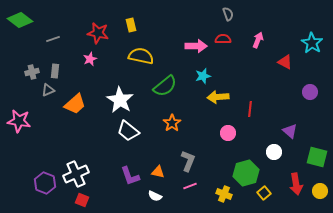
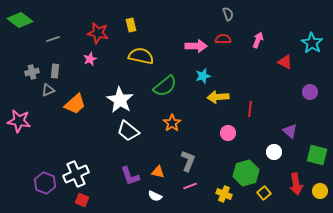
green square at (317, 157): moved 2 px up
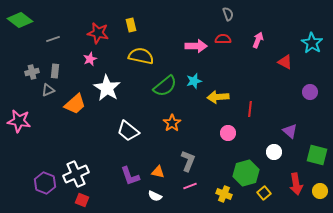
cyan star at (203, 76): moved 9 px left, 5 px down
white star at (120, 100): moved 13 px left, 12 px up
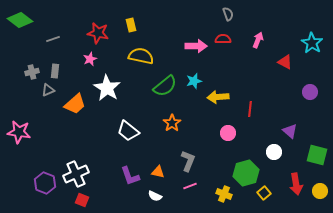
pink star at (19, 121): moved 11 px down
